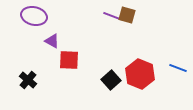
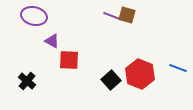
black cross: moved 1 px left, 1 px down
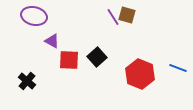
purple line: moved 1 px right, 1 px down; rotated 36 degrees clockwise
black square: moved 14 px left, 23 px up
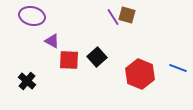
purple ellipse: moved 2 px left
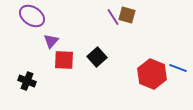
purple ellipse: rotated 20 degrees clockwise
purple triangle: moved 1 px left; rotated 42 degrees clockwise
red square: moved 5 px left
red hexagon: moved 12 px right
black cross: rotated 18 degrees counterclockwise
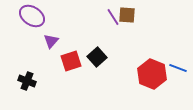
brown square: rotated 12 degrees counterclockwise
red square: moved 7 px right, 1 px down; rotated 20 degrees counterclockwise
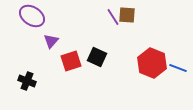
black square: rotated 24 degrees counterclockwise
red hexagon: moved 11 px up
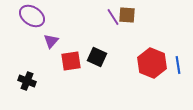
red square: rotated 10 degrees clockwise
blue line: moved 3 px up; rotated 60 degrees clockwise
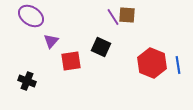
purple ellipse: moved 1 px left
black square: moved 4 px right, 10 px up
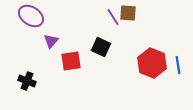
brown square: moved 1 px right, 2 px up
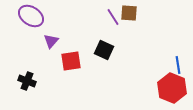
brown square: moved 1 px right
black square: moved 3 px right, 3 px down
red hexagon: moved 20 px right, 25 px down
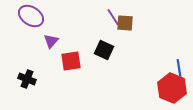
brown square: moved 4 px left, 10 px down
blue line: moved 1 px right, 3 px down
black cross: moved 2 px up
